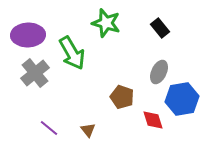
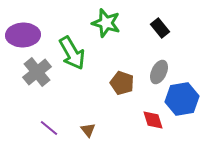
purple ellipse: moved 5 px left
gray cross: moved 2 px right, 1 px up
brown pentagon: moved 14 px up
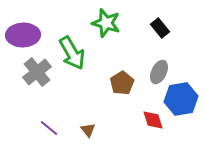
brown pentagon: rotated 20 degrees clockwise
blue hexagon: moved 1 px left
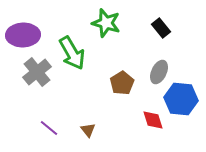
black rectangle: moved 1 px right
blue hexagon: rotated 16 degrees clockwise
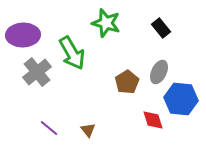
brown pentagon: moved 5 px right, 1 px up
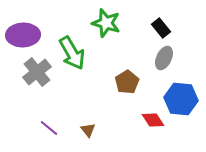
gray ellipse: moved 5 px right, 14 px up
red diamond: rotated 15 degrees counterclockwise
